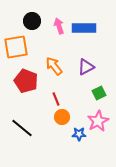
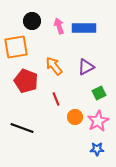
orange circle: moved 13 px right
black line: rotated 20 degrees counterclockwise
blue star: moved 18 px right, 15 px down
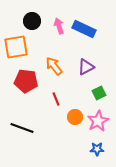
blue rectangle: moved 1 px down; rotated 25 degrees clockwise
red pentagon: rotated 15 degrees counterclockwise
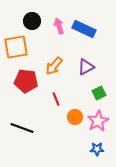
orange arrow: rotated 102 degrees counterclockwise
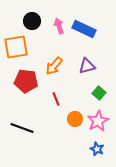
purple triangle: moved 1 px right, 1 px up; rotated 12 degrees clockwise
green square: rotated 24 degrees counterclockwise
orange circle: moved 2 px down
blue star: rotated 24 degrees clockwise
